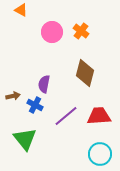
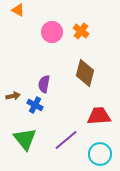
orange triangle: moved 3 px left
purple line: moved 24 px down
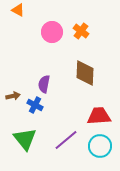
brown diamond: rotated 12 degrees counterclockwise
cyan circle: moved 8 px up
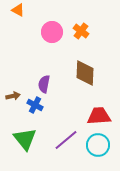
cyan circle: moved 2 px left, 1 px up
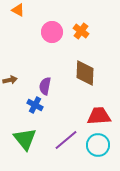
purple semicircle: moved 1 px right, 2 px down
brown arrow: moved 3 px left, 16 px up
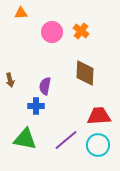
orange triangle: moved 3 px right, 3 px down; rotated 32 degrees counterclockwise
brown arrow: rotated 88 degrees clockwise
blue cross: moved 1 px right, 1 px down; rotated 28 degrees counterclockwise
green triangle: rotated 40 degrees counterclockwise
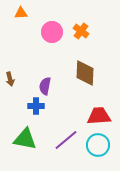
brown arrow: moved 1 px up
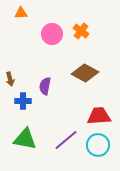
pink circle: moved 2 px down
brown diamond: rotated 64 degrees counterclockwise
blue cross: moved 13 px left, 5 px up
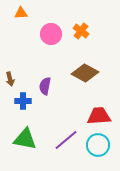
pink circle: moved 1 px left
